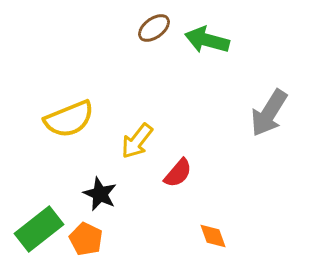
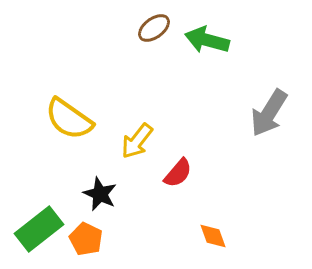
yellow semicircle: rotated 57 degrees clockwise
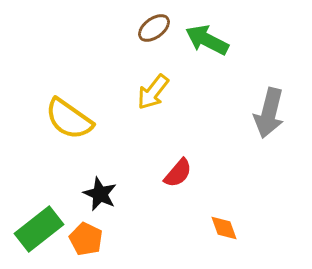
green arrow: rotated 12 degrees clockwise
gray arrow: rotated 18 degrees counterclockwise
yellow arrow: moved 16 px right, 49 px up
orange diamond: moved 11 px right, 8 px up
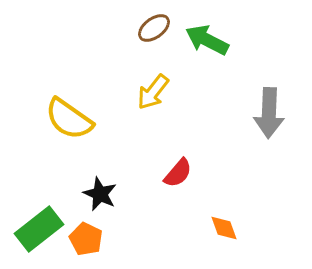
gray arrow: rotated 12 degrees counterclockwise
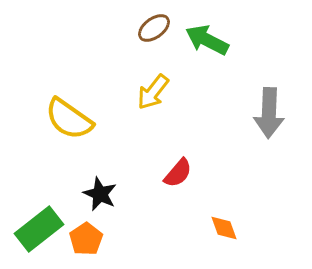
orange pentagon: rotated 12 degrees clockwise
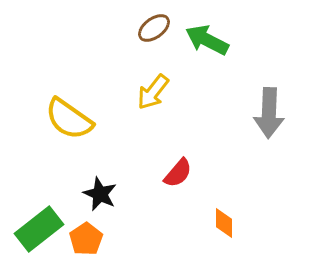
orange diamond: moved 5 px up; rotated 20 degrees clockwise
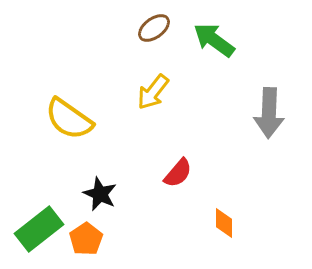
green arrow: moved 7 px right; rotated 9 degrees clockwise
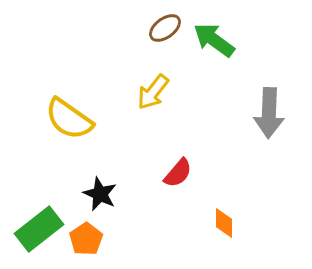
brown ellipse: moved 11 px right
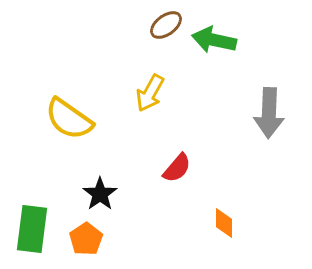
brown ellipse: moved 1 px right, 3 px up
green arrow: rotated 24 degrees counterclockwise
yellow arrow: moved 3 px left, 1 px down; rotated 9 degrees counterclockwise
red semicircle: moved 1 px left, 5 px up
black star: rotated 12 degrees clockwise
green rectangle: moved 7 px left; rotated 45 degrees counterclockwise
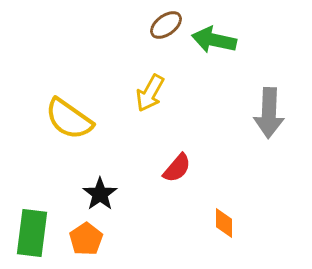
green rectangle: moved 4 px down
